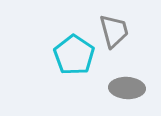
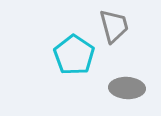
gray trapezoid: moved 5 px up
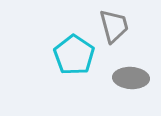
gray ellipse: moved 4 px right, 10 px up
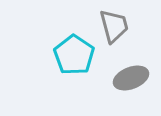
gray ellipse: rotated 24 degrees counterclockwise
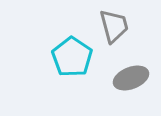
cyan pentagon: moved 2 px left, 2 px down
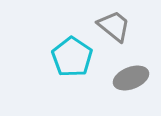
gray trapezoid: rotated 36 degrees counterclockwise
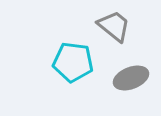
cyan pentagon: moved 1 px right, 5 px down; rotated 27 degrees counterclockwise
